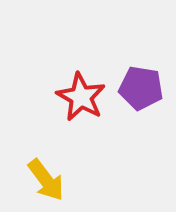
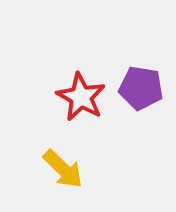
yellow arrow: moved 17 px right, 11 px up; rotated 9 degrees counterclockwise
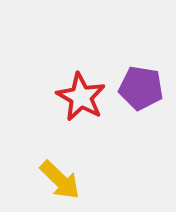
yellow arrow: moved 3 px left, 11 px down
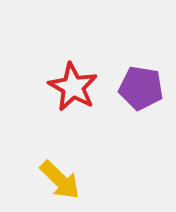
red star: moved 8 px left, 10 px up
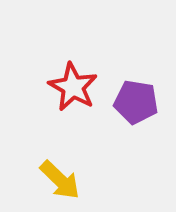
purple pentagon: moved 5 px left, 14 px down
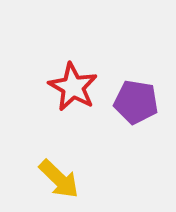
yellow arrow: moved 1 px left, 1 px up
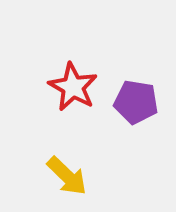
yellow arrow: moved 8 px right, 3 px up
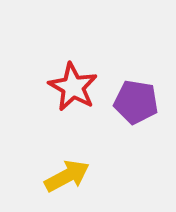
yellow arrow: rotated 72 degrees counterclockwise
